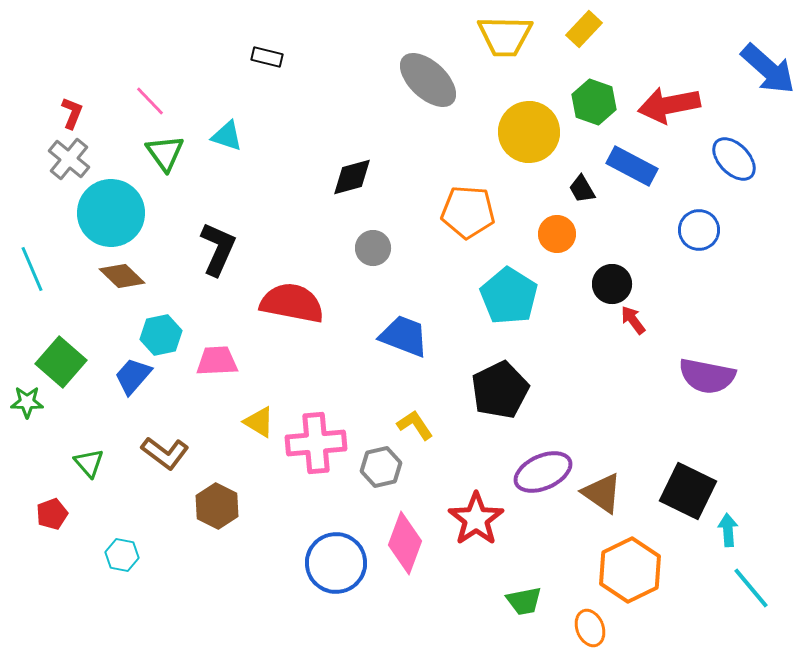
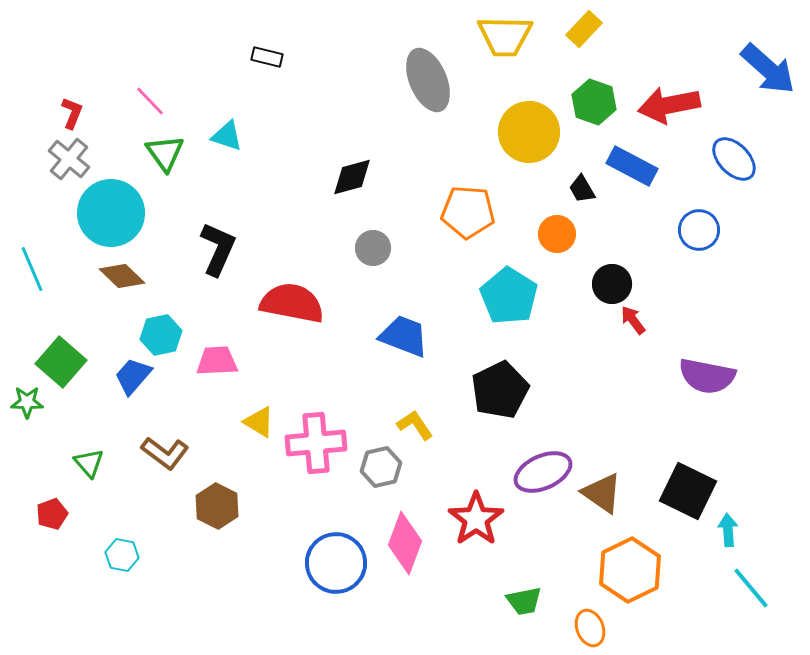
gray ellipse at (428, 80): rotated 24 degrees clockwise
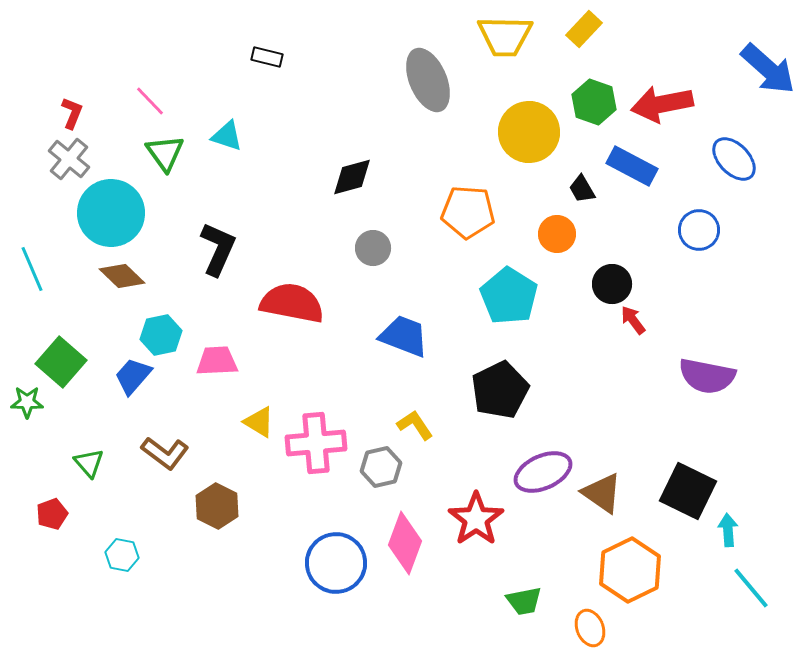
red arrow at (669, 105): moved 7 px left, 1 px up
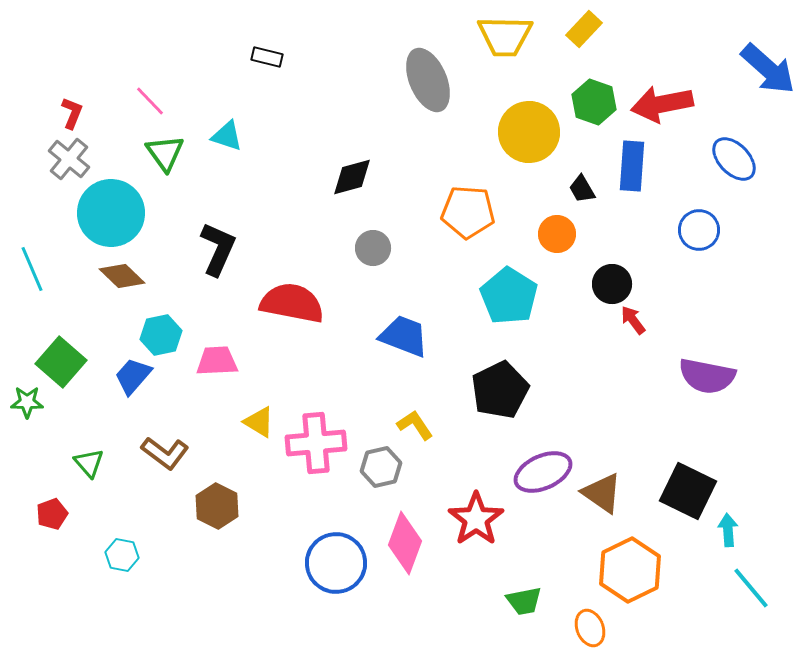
blue rectangle at (632, 166): rotated 66 degrees clockwise
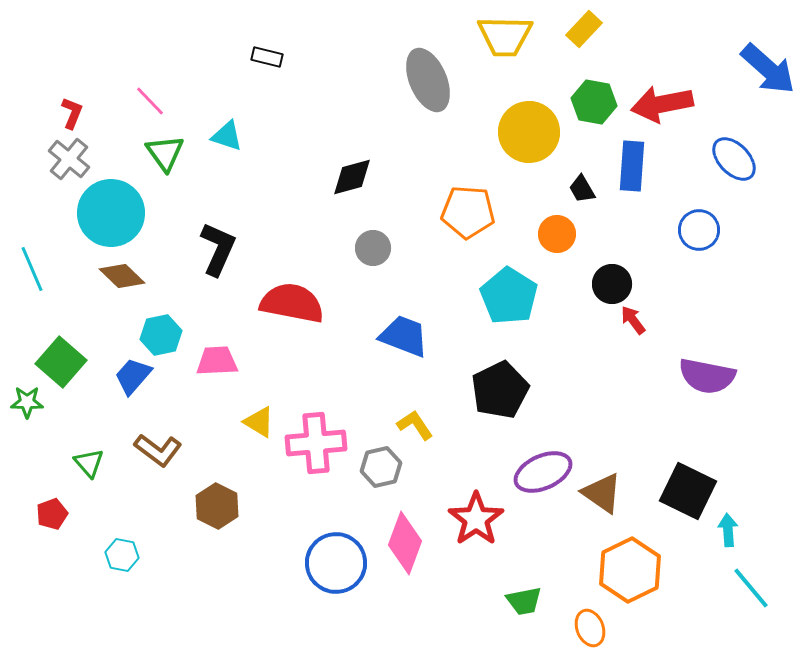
green hexagon at (594, 102): rotated 9 degrees counterclockwise
brown L-shape at (165, 453): moved 7 px left, 3 px up
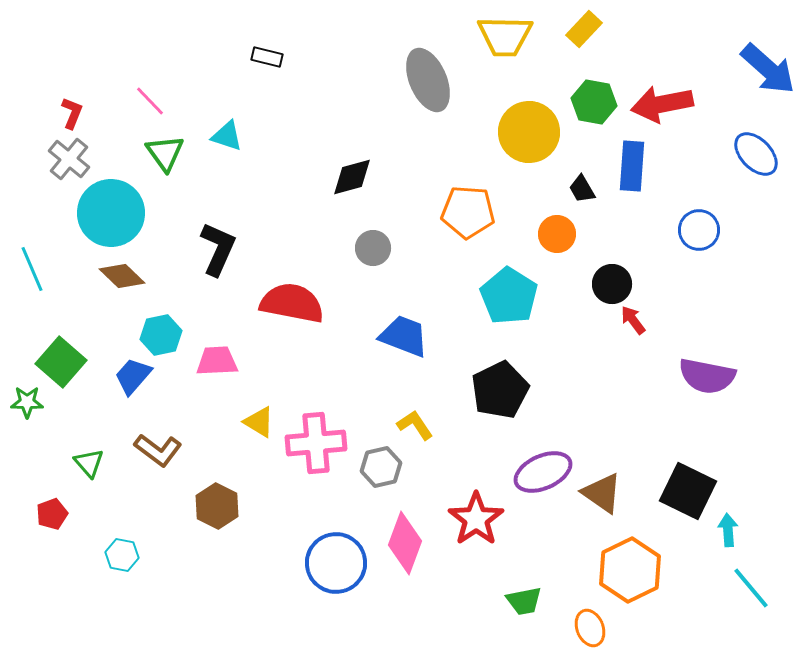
blue ellipse at (734, 159): moved 22 px right, 5 px up
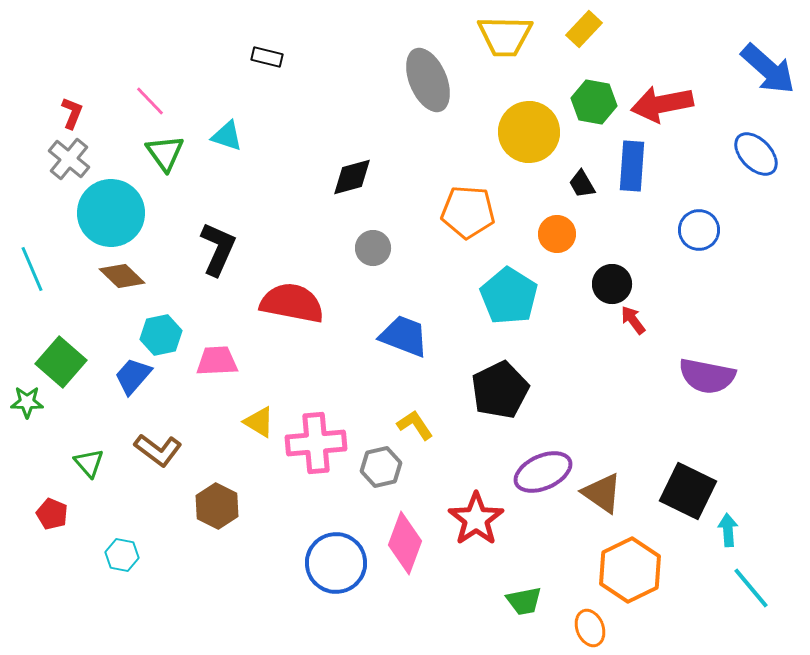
black trapezoid at (582, 189): moved 5 px up
red pentagon at (52, 514): rotated 28 degrees counterclockwise
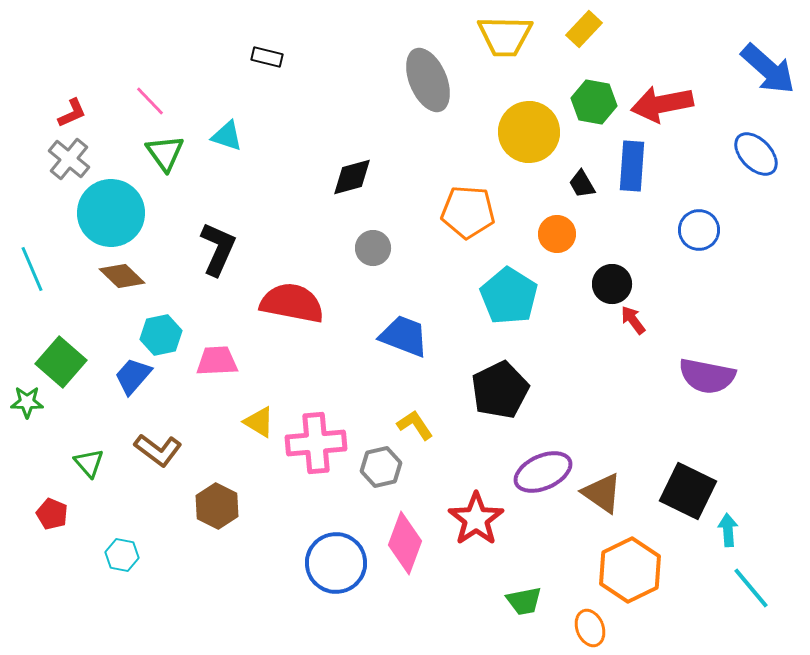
red L-shape at (72, 113): rotated 44 degrees clockwise
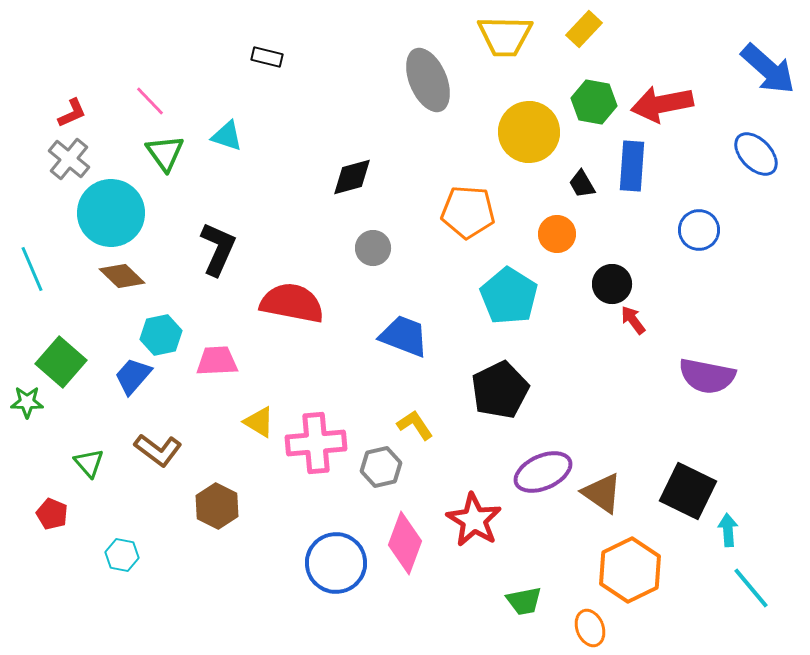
red star at (476, 519): moved 2 px left, 1 px down; rotated 6 degrees counterclockwise
